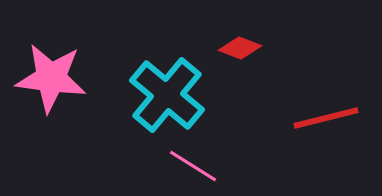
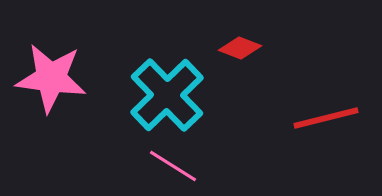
cyan cross: rotated 6 degrees clockwise
pink line: moved 20 px left
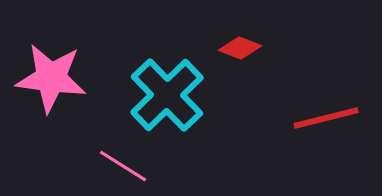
pink line: moved 50 px left
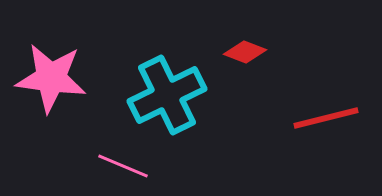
red diamond: moved 5 px right, 4 px down
cyan cross: rotated 18 degrees clockwise
pink line: rotated 9 degrees counterclockwise
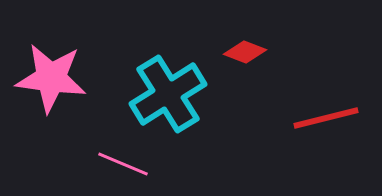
cyan cross: moved 1 px right, 1 px up; rotated 6 degrees counterclockwise
pink line: moved 2 px up
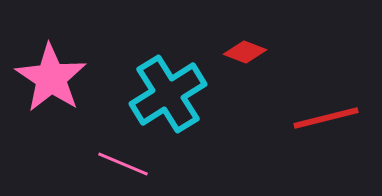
pink star: rotated 26 degrees clockwise
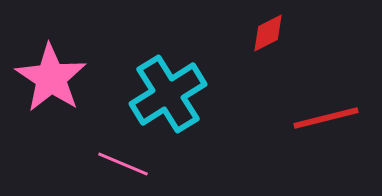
red diamond: moved 23 px right, 19 px up; rotated 48 degrees counterclockwise
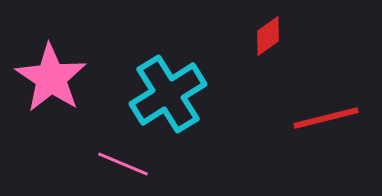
red diamond: moved 3 px down; rotated 9 degrees counterclockwise
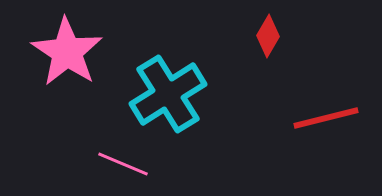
red diamond: rotated 24 degrees counterclockwise
pink star: moved 16 px right, 26 px up
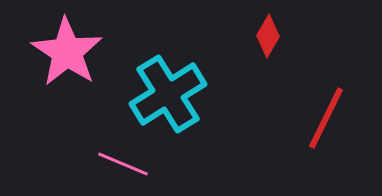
red line: rotated 50 degrees counterclockwise
